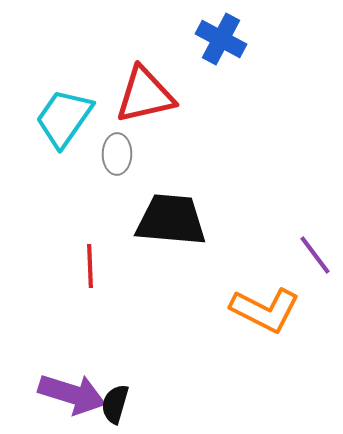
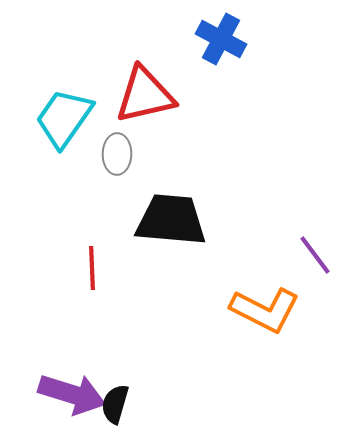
red line: moved 2 px right, 2 px down
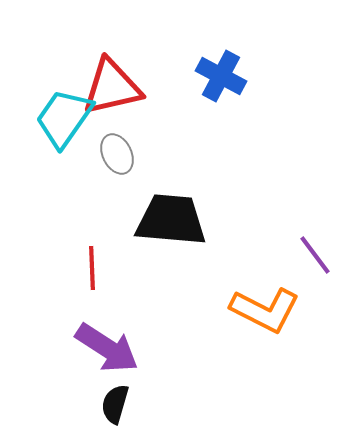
blue cross: moved 37 px down
red triangle: moved 33 px left, 8 px up
gray ellipse: rotated 27 degrees counterclockwise
purple arrow: moved 35 px right, 46 px up; rotated 16 degrees clockwise
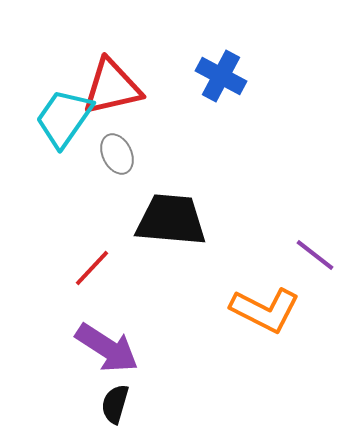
purple line: rotated 15 degrees counterclockwise
red line: rotated 45 degrees clockwise
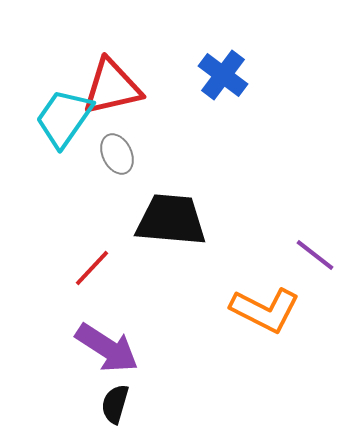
blue cross: moved 2 px right, 1 px up; rotated 9 degrees clockwise
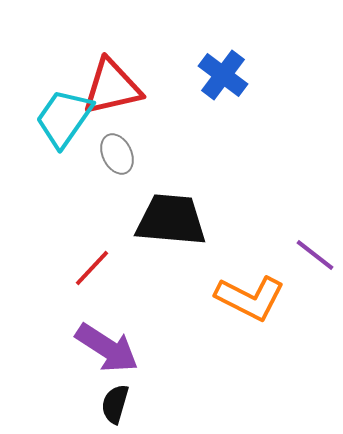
orange L-shape: moved 15 px left, 12 px up
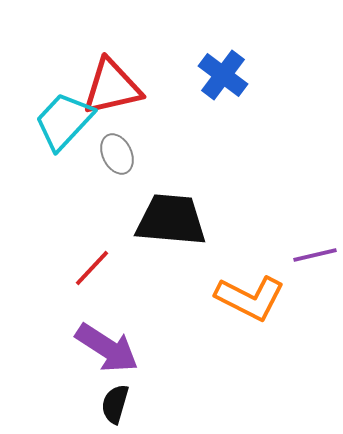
cyan trapezoid: moved 3 px down; rotated 8 degrees clockwise
purple line: rotated 51 degrees counterclockwise
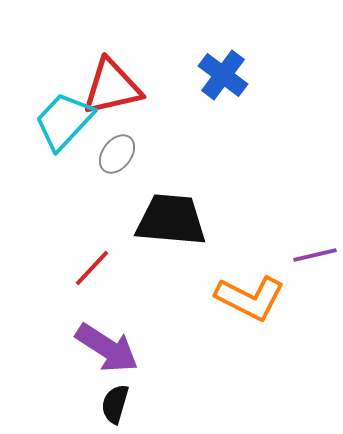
gray ellipse: rotated 63 degrees clockwise
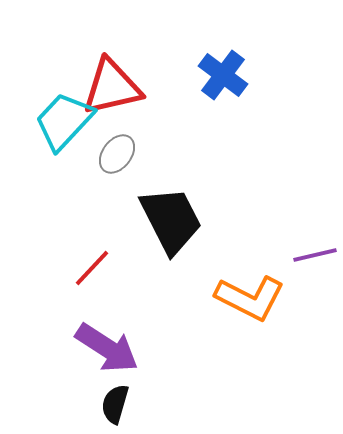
black trapezoid: rotated 58 degrees clockwise
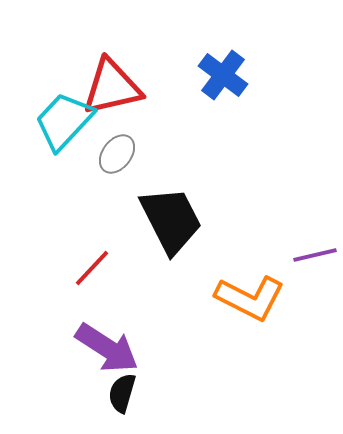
black semicircle: moved 7 px right, 11 px up
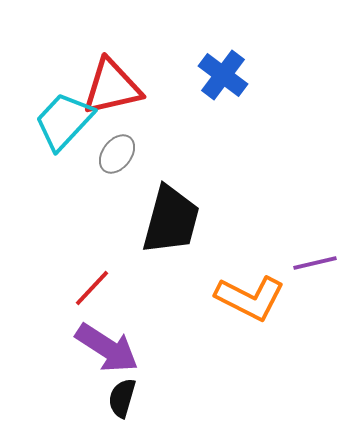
black trapezoid: rotated 42 degrees clockwise
purple line: moved 8 px down
red line: moved 20 px down
black semicircle: moved 5 px down
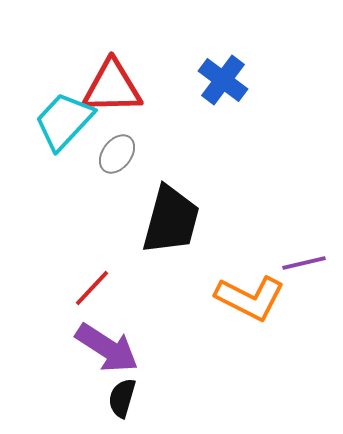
blue cross: moved 5 px down
red triangle: rotated 12 degrees clockwise
purple line: moved 11 px left
